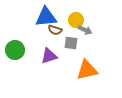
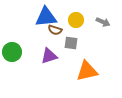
gray arrow: moved 18 px right, 8 px up
green circle: moved 3 px left, 2 px down
orange triangle: moved 1 px down
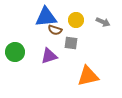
green circle: moved 3 px right
orange triangle: moved 1 px right, 5 px down
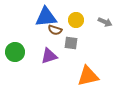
gray arrow: moved 2 px right
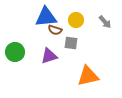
gray arrow: rotated 24 degrees clockwise
